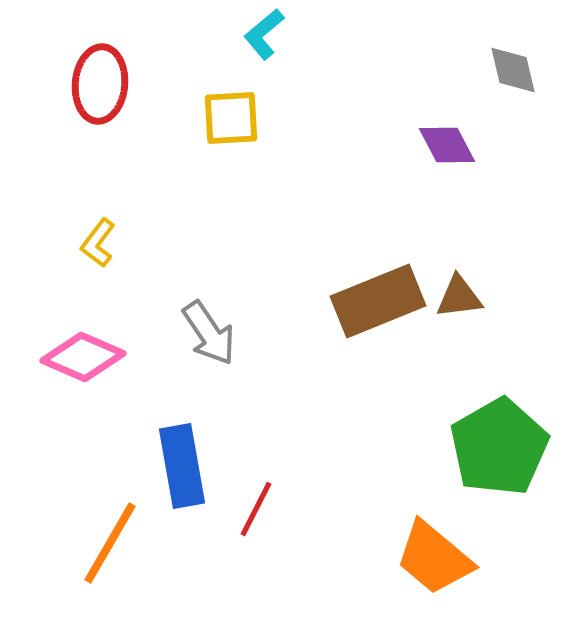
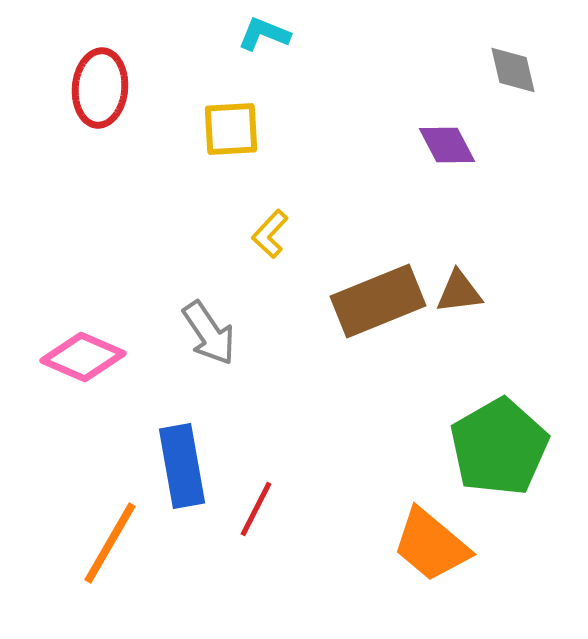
cyan L-shape: rotated 62 degrees clockwise
red ellipse: moved 4 px down
yellow square: moved 11 px down
yellow L-shape: moved 172 px right, 9 px up; rotated 6 degrees clockwise
brown triangle: moved 5 px up
orange trapezoid: moved 3 px left, 13 px up
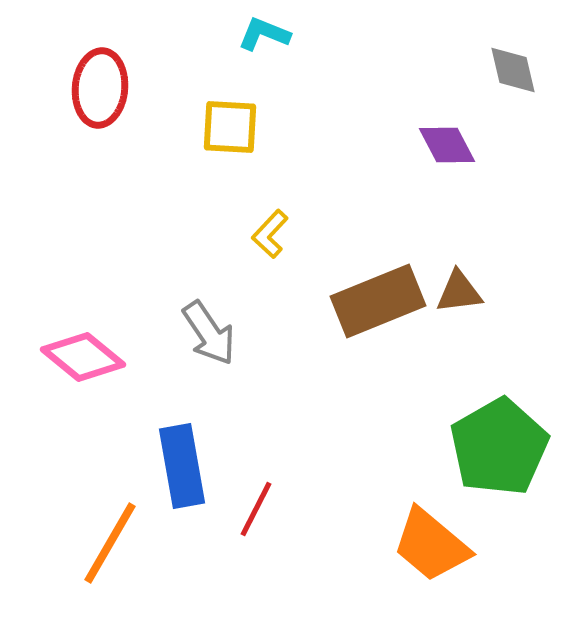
yellow square: moved 1 px left, 2 px up; rotated 6 degrees clockwise
pink diamond: rotated 16 degrees clockwise
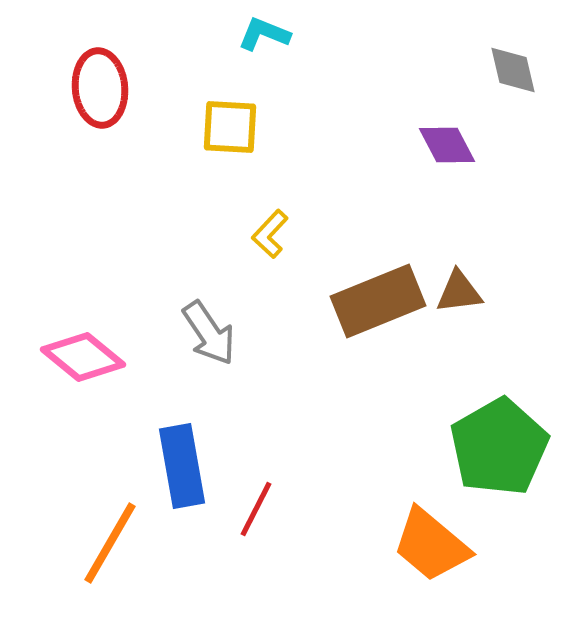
red ellipse: rotated 10 degrees counterclockwise
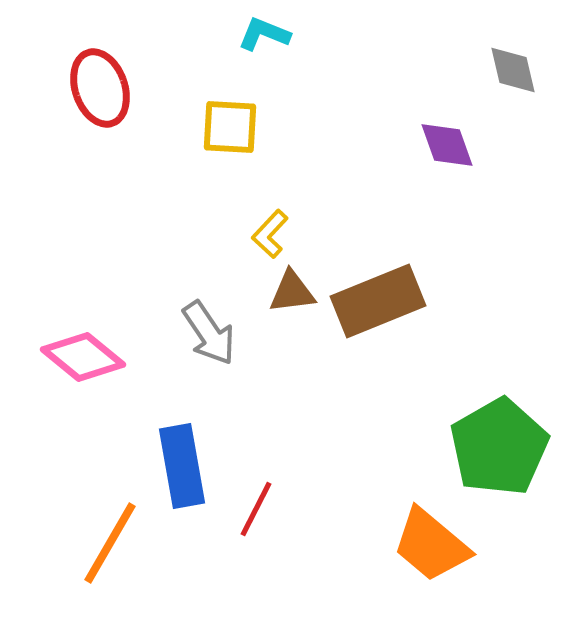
red ellipse: rotated 14 degrees counterclockwise
purple diamond: rotated 8 degrees clockwise
brown triangle: moved 167 px left
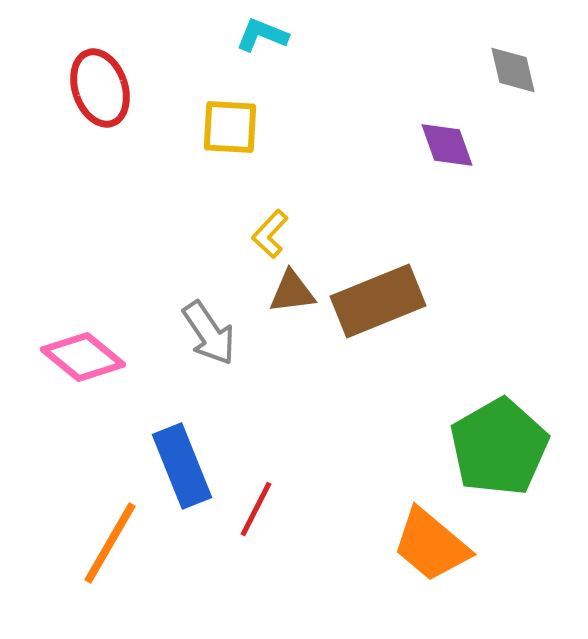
cyan L-shape: moved 2 px left, 1 px down
blue rectangle: rotated 12 degrees counterclockwise
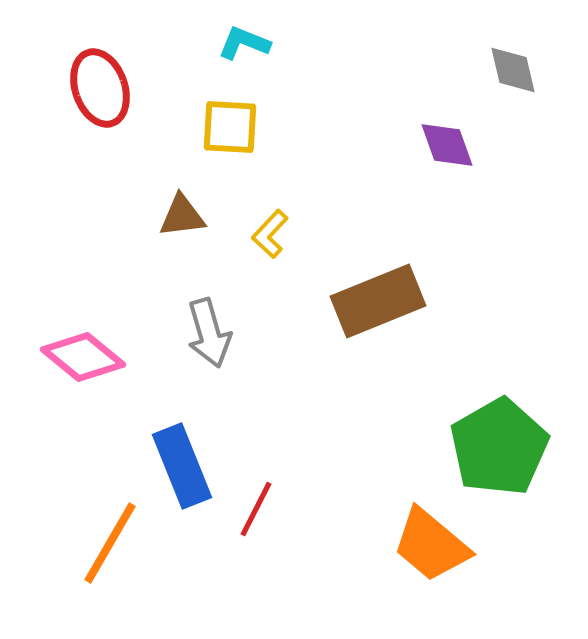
cyan L-shape: moved 18 px left, 8 px down
brown triangle: moved 110 px left, 76 px up
gray arrow: rotated 18 degrees clockwise
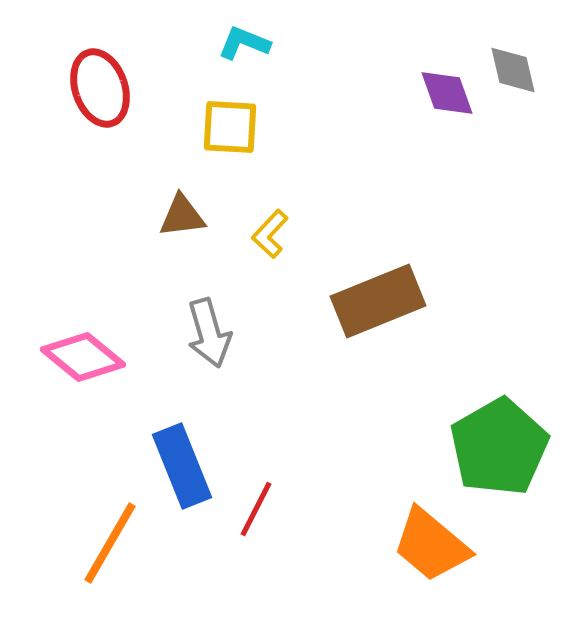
purple diamond: moved 52 px up
